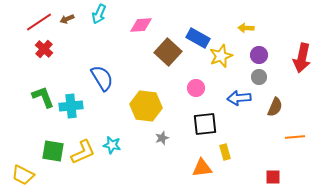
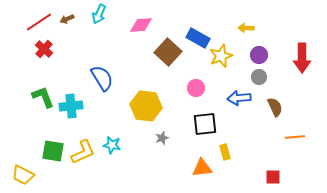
red arrow: rotated 12 degrees counterclockwise
brown semicircle: rotated 48 degrees counterclockwise
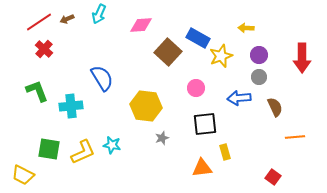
green L-shape: moved 6 px left, 6 px up
green square: moved 4 px left, 2 px up
red square: rotated 35 degrees clockwise
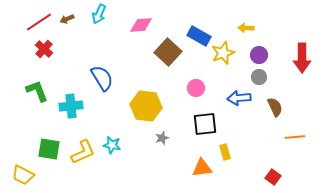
blue rectangle: moved 1 px right, 2 px up
yellow star: moved 2 px right, 3 px up
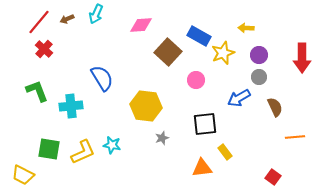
cyan arrow: moved 3 px left
red line: rotated 16 degrees counterclockwise
pink circle: moved 8 px up
blue arrow: rotated 25 degrees counterclockwise
yellow rectangle: rotated 21 degrees counterclockwise
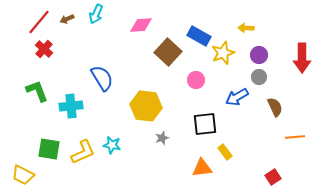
blue arrow: moved 2 px left, 1 px up
red square: rotated 21 degrees clockwise
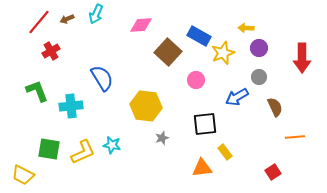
red cross: moved 7 px right, 2 px down; rotated 18 degrees clockwise
purple circle: moved 7 px up
red square: moved 5 px up
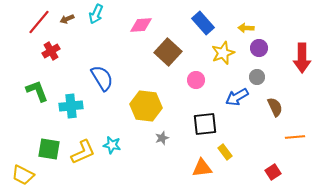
blue rectangle: moved 4 px right, 13 px up; rotated 20 degrees clockwise
gray circle: moved 2 px left
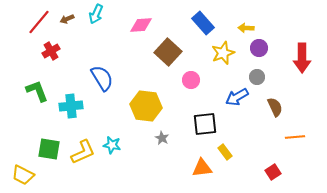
pink circle: moved 5 px left
gray star: rotated 24 degrees counterclockwise
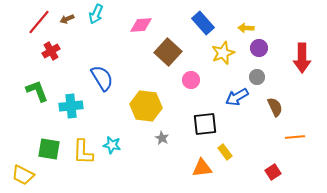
yellow L-shape: rotated 116 degrees clockwise
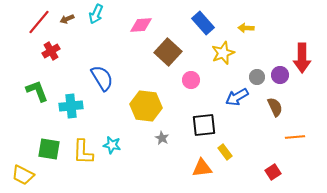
purple circle: moved 21 px right, 27 px down
black square: moved 1 px left, 1 px down
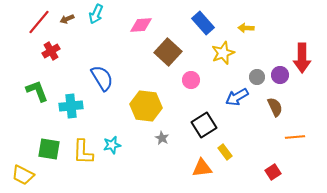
black square: rotated 25 degrees counterclockwise
cyan star: rotated 24 degrees counterclockwise
